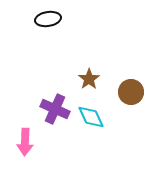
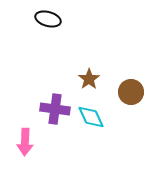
black ellipse: rotated 25 degrees clockwise
purple cross: rotated 16 degrees counterclockwise
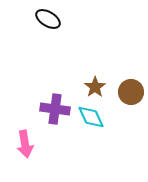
black ellipse: rotated 15 degrees clockwise
brown star: moved 6 px right, 8 px down
pink arrow: moved 2 px down; rotated 12 degrees counterclockwise
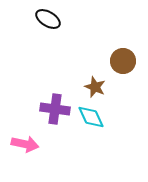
brown star: rotated 15 degrees counterclockwise
brown circle: moved 8 px left, 31 px up
pink arrow: rotated 68 degrees counterclockwise
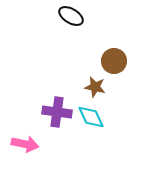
black ellipse: moved 23 px right, 3 px up
brown circle: moved 9 px left
brown star: rotated 10 degrees counterclockwise
purple cross: moved 2 px right, 3 px down
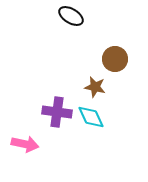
brown circle: moved 1 px right, 2 px up
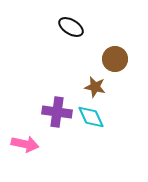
black ellipse: moved 11 px down
